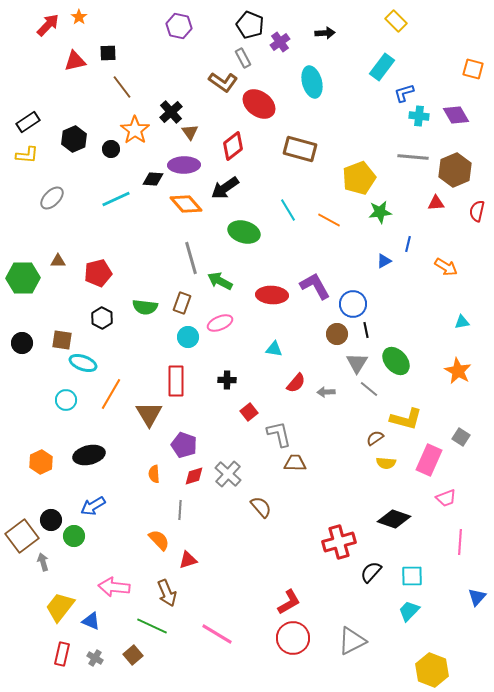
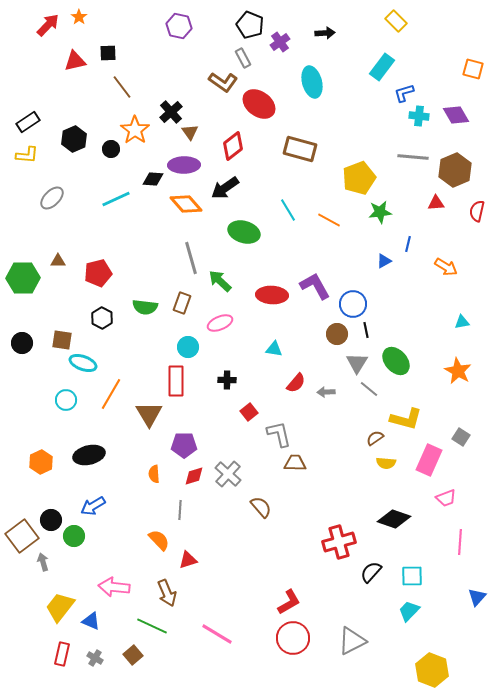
green arrow at (220, 281): rotated 15 degrees clockwise
cyan circle at (188, 337): moved 10 px down
purple pentagon at (184, 445): rotated 20 degrees counterclockwise
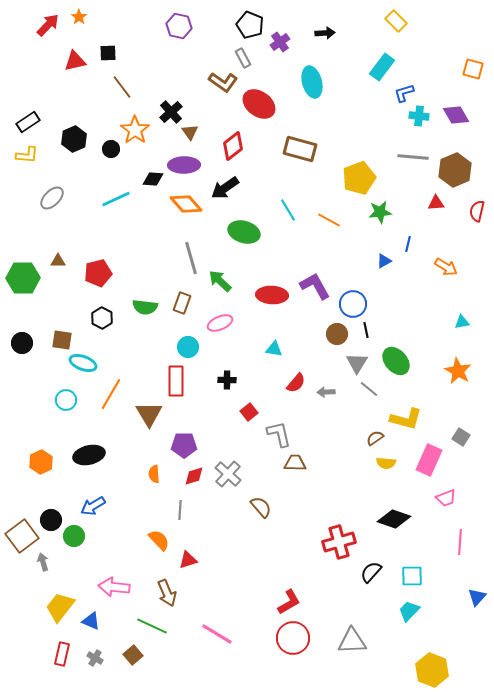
gray triangle at (352, 641): rotated 24 degrees clockwise
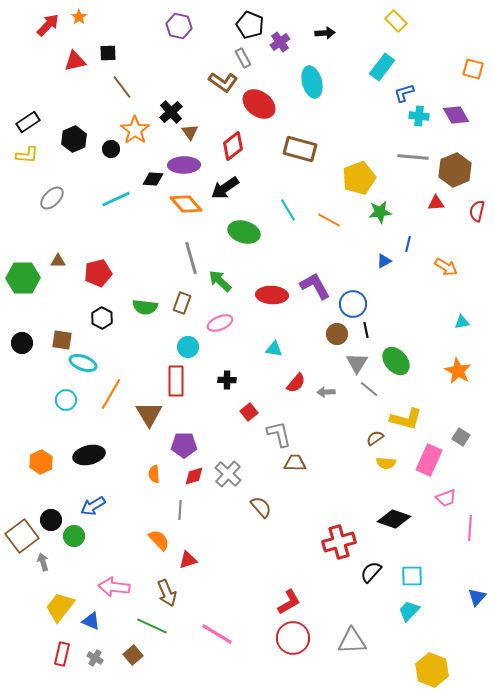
pink line at (460, 542): moved 10 px right, 14 px up
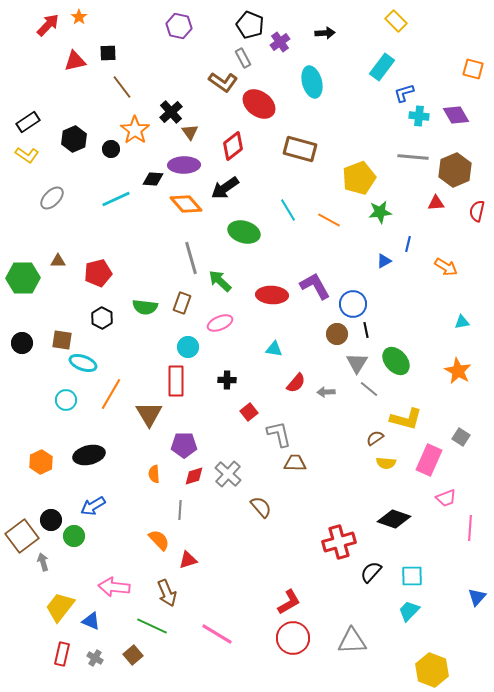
yellow L-shape at (27, 155): rotated 30 degrees clockwise
